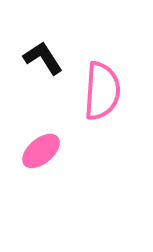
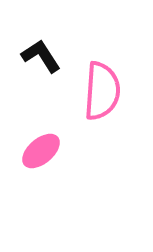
black L-shape: moved 2 px left, 2 px up
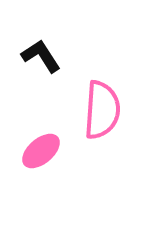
pink semicircle: moved 19 px down
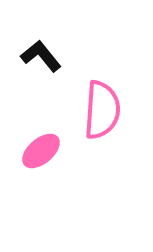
black L-shape: rotated 6 degrees counterclockwise
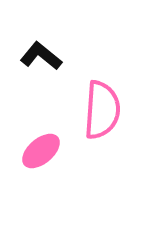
black L-shape: rotated 12 degrees counterclockwise
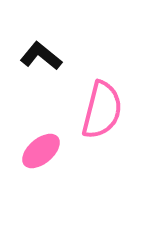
pink semicircle: rotated 10 degrees clockwise
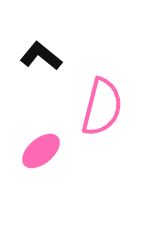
pink semicircle: moved 3 px up
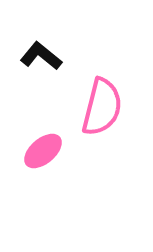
pink ellipse: moved 2 px right
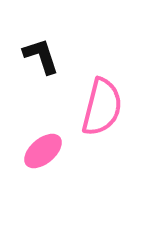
black L-shape: rotated 33 degrees clockwise
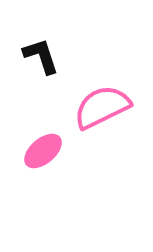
pink semicircle: rotated 130 degrees counterclockwise
